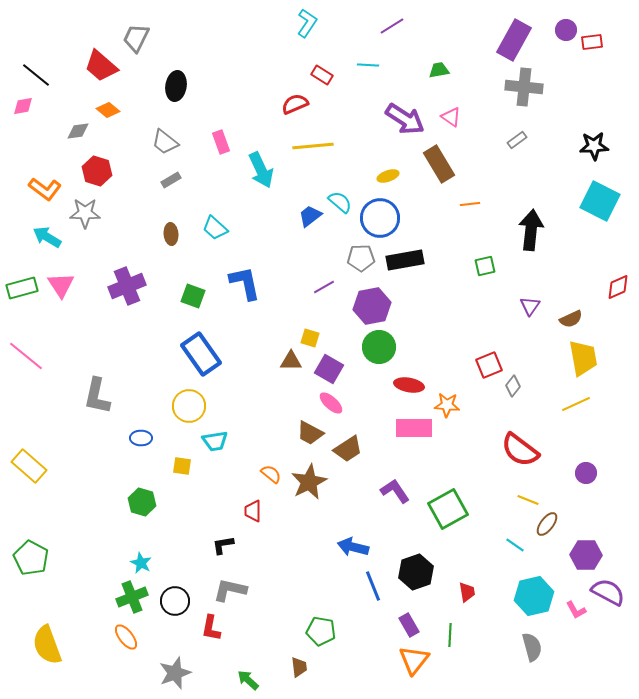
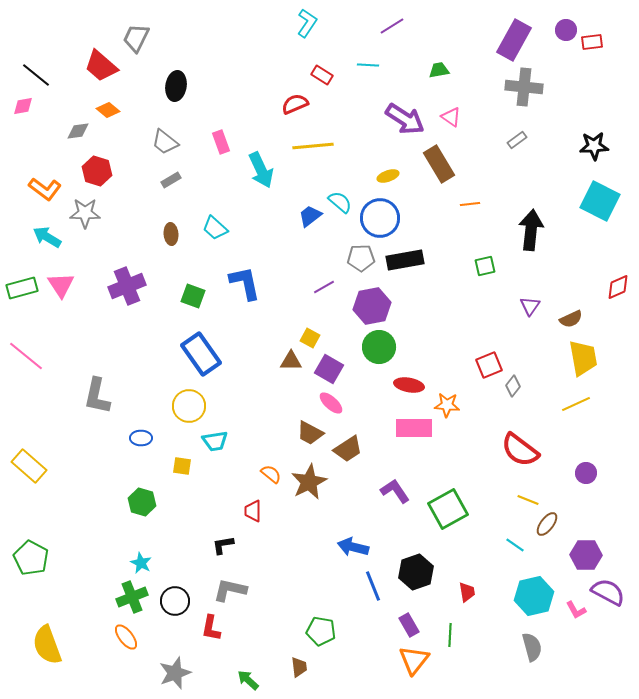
yellow square at (310, 338): rotated 12 degrees clockwise
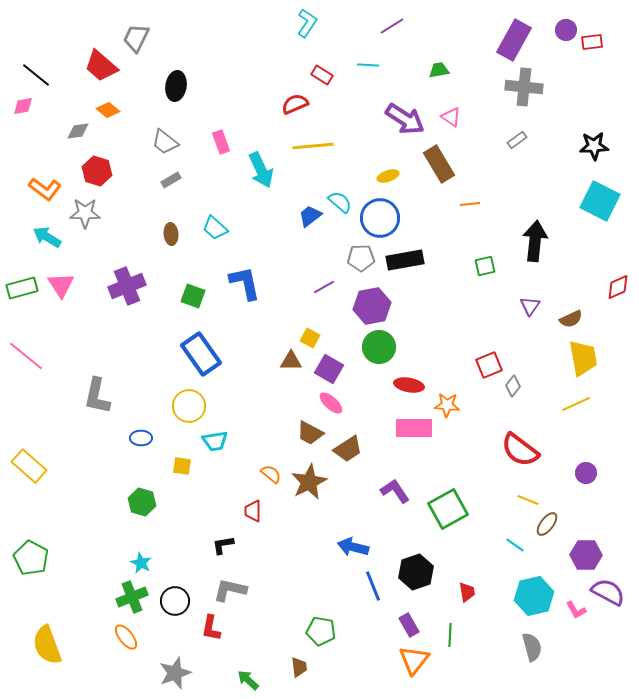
black arrow at (531, 230): moved 4 px right, 11 px down
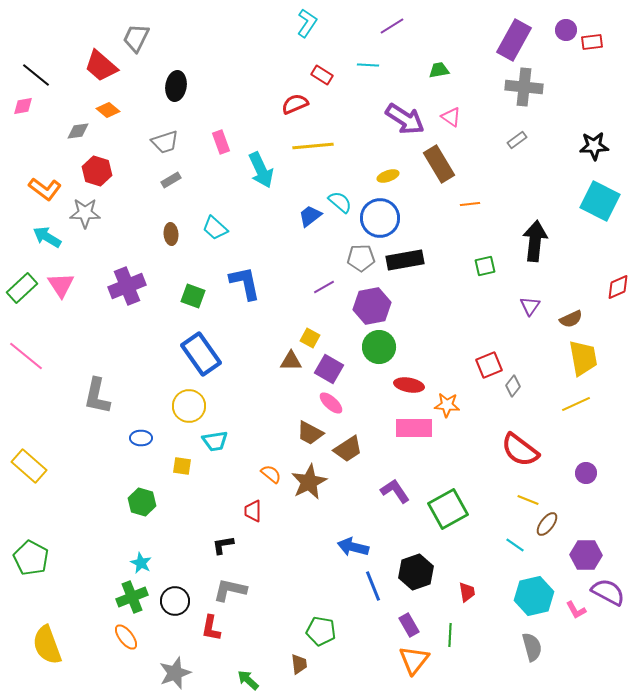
gray trapezoid at (165, 142): rotated 56 degrees counterclockwise
green rectangle at (22, 288): rotated 28 degrees counterclockwise
brown trapezoid at (299, 667): moved 3 px up
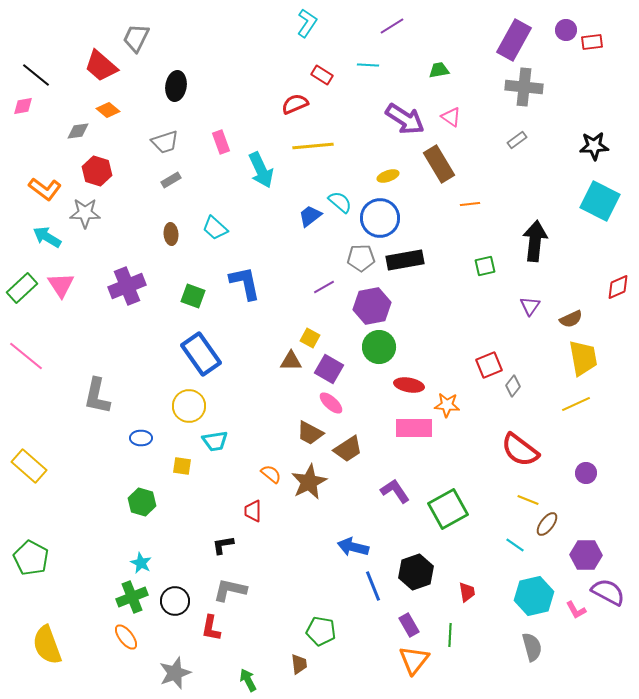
green arrow at (248, 680): rotated 20 degrees clockwise
